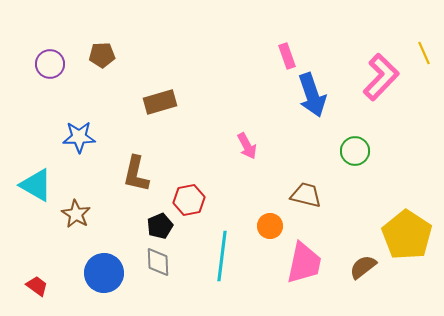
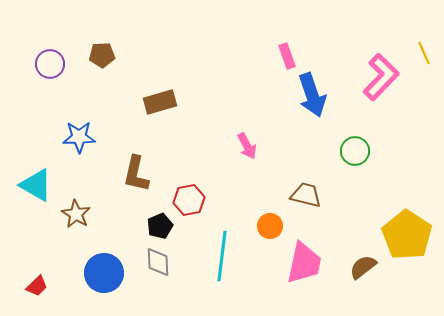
red trapezoid: rotated 100 degrees clockwise
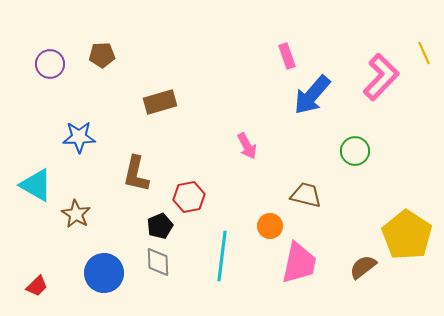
blue arrow: rotated 60 degrees clockwise
red hexagon: moved 3 px up
pink trapezoid: moved 5 px left
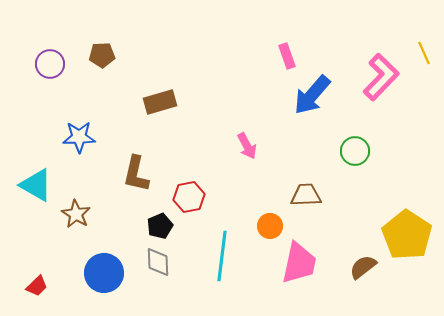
brown trapezoid: rotated 16 degrees counterclockwise
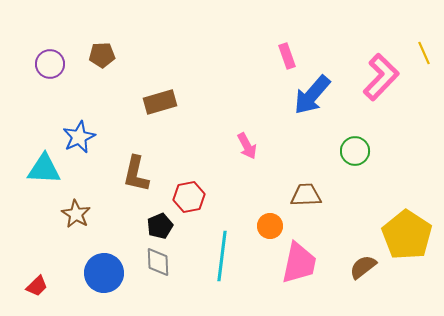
blue star: rotated 24 degrees counterclockwise
cyan triangle: moved 8 px right, 16 px up; rotated 27 degrees counterclockwise
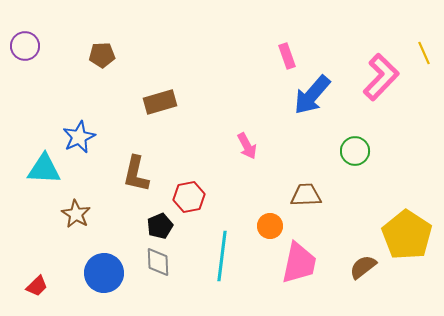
purple circle: moved 25 px left, 18 px up
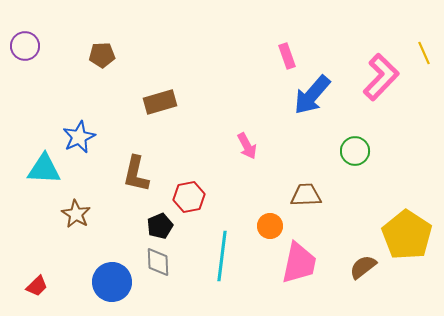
blue circle: moved 8 px right, 9 px down
